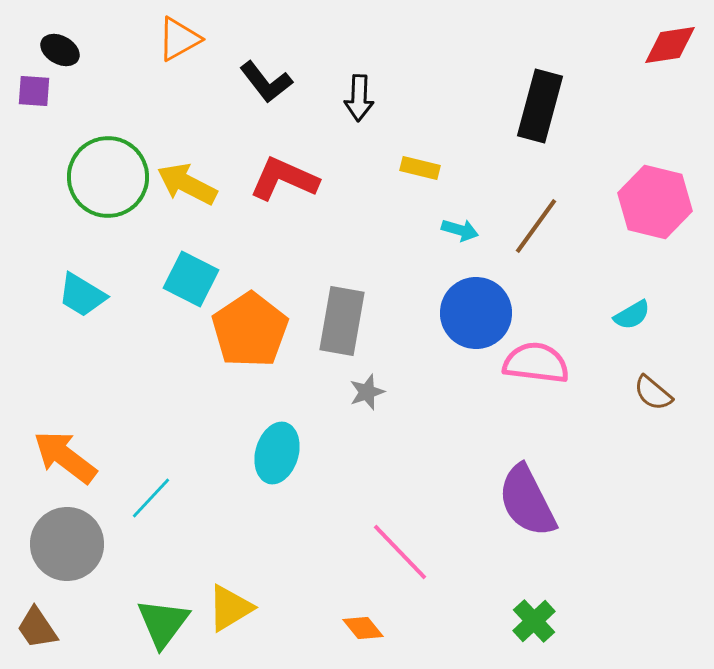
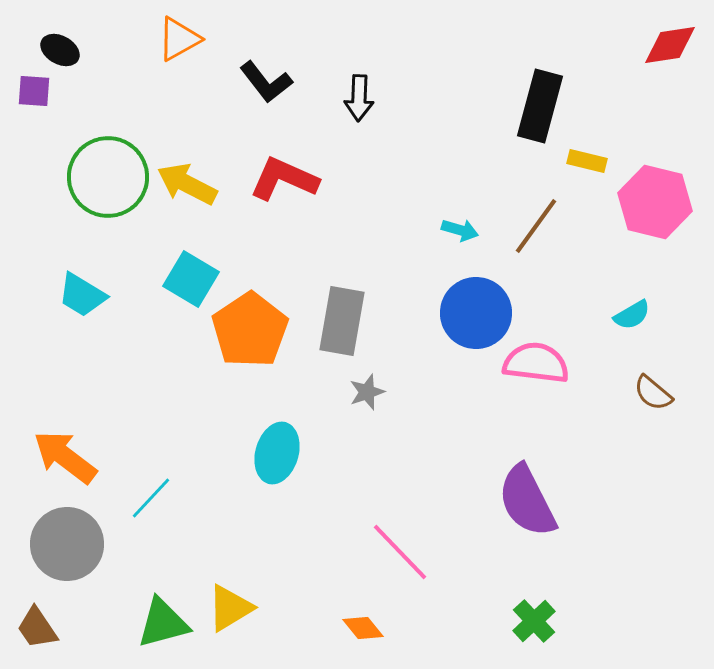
yellow rectangle: moved 167 px right, 7 px up
cyan square: rotated 4 degrees clockwise
green triangle: rotated 38 degrees clockwise
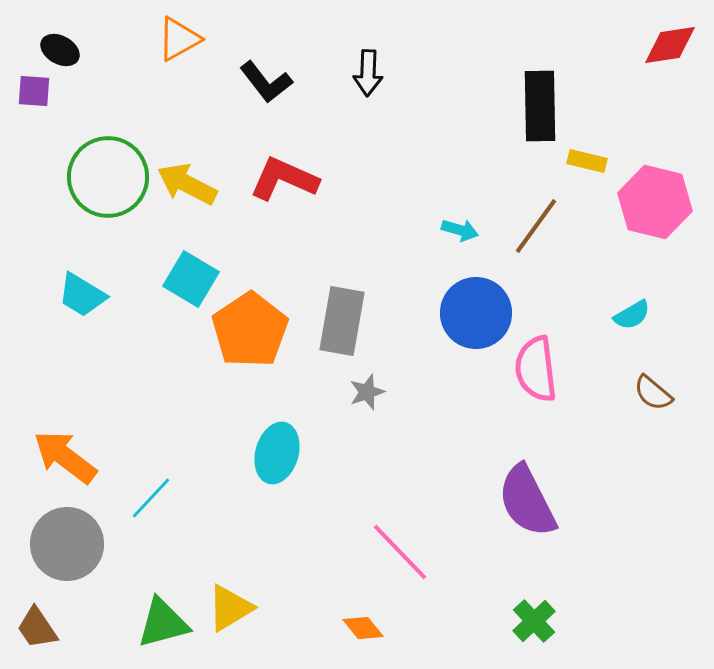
black arrow: moved 9 px right, 25 px up
black rectangle: rotated 16 degrees counterclockwise
pink semicircle: moved 6 px down; rotated 104 degrees counterclockwise
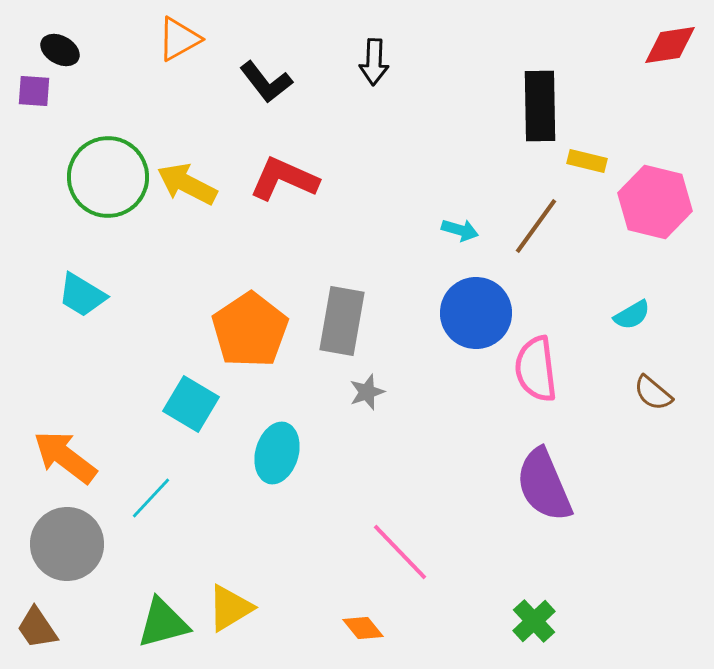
black arrow: moved 6 px right, 11 px up
cyan square: moved 125 px down
purple semicircle: moved 17 px right, 16 px up; rotated 4 degrees clockwise
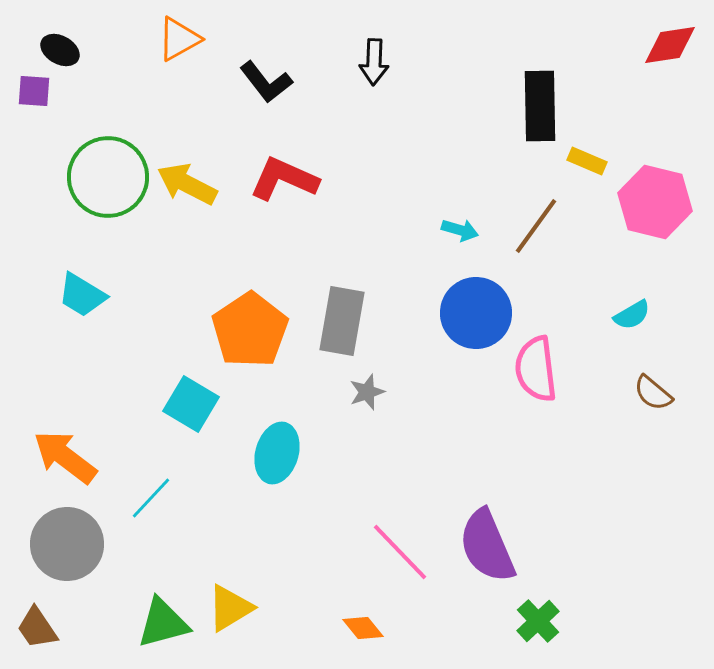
yellow rectangle: rotated 9 degrees clockwise
purple semicircle: moved 57 px left, 61 px down
green cross: moved 4 px right
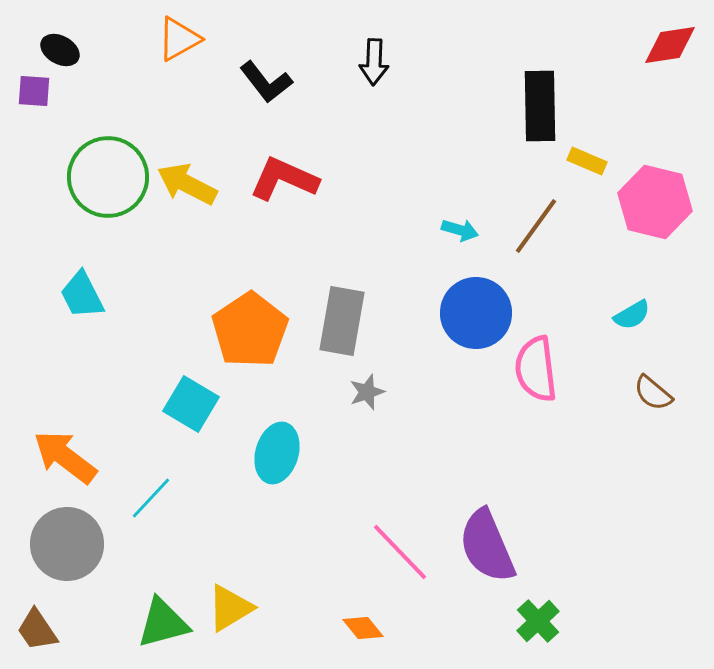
cyan trapezoid: rotated 32 degrees clockwise
brown trapezoid: moved 2 px down
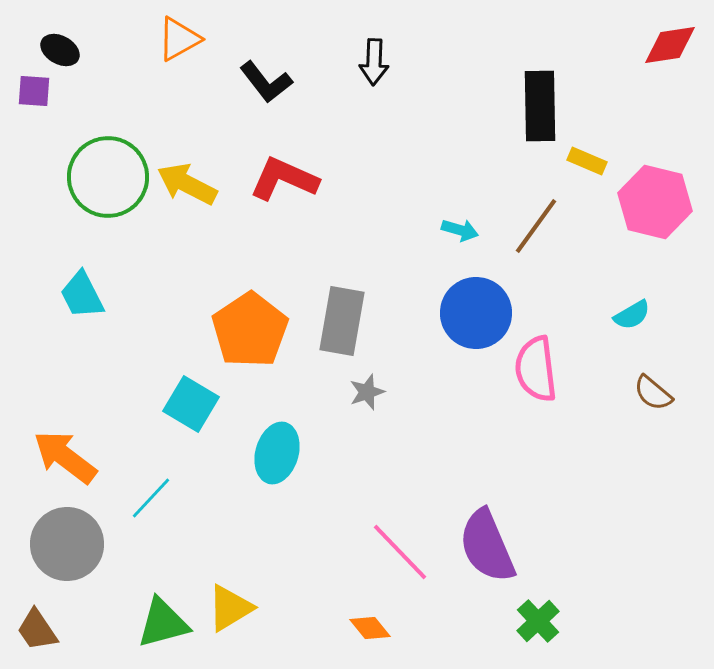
orange diamond: moved 7 px right
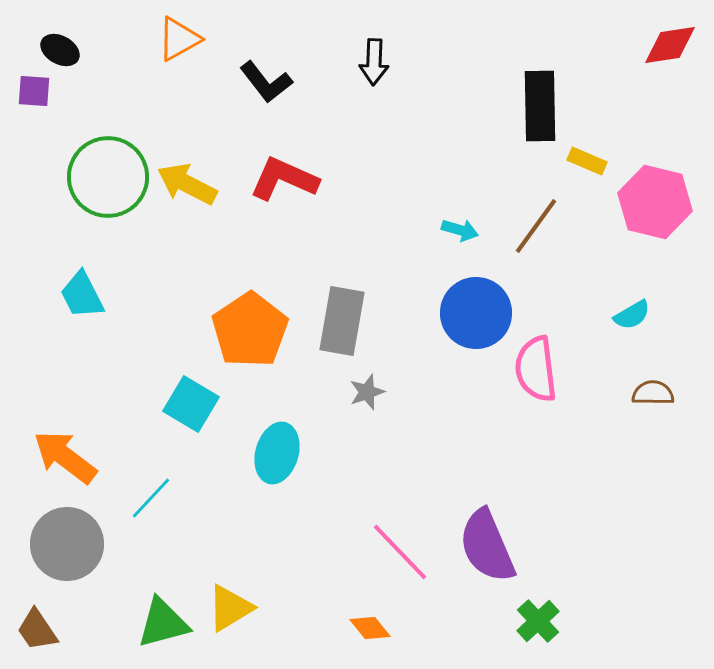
brown semicircle: rotated 141 degrees clockwise
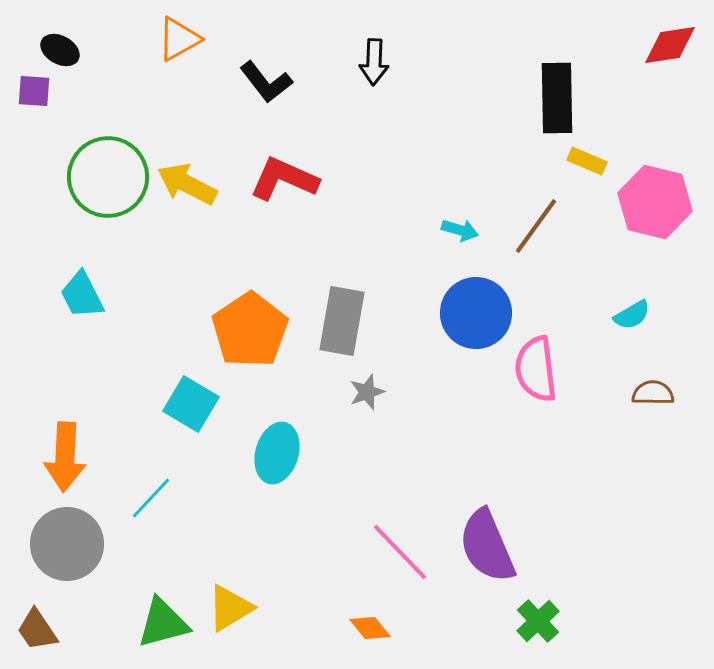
black rectangle: moved 17 px right, 8 px up
orange arrow: rotated 124 degrees counterclockwise
